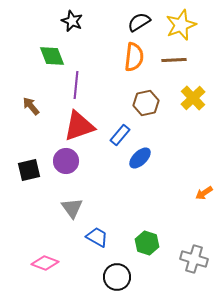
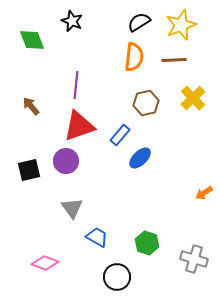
green diamond: moved 20 px left, 16 px up
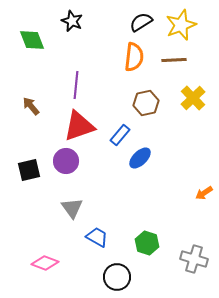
black semicircle: moved 2 px right
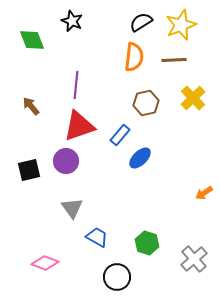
gray cross: rotated 32 degrees clockwise
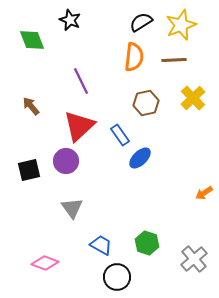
black star: moved 2 px left, 1 px up
purple line: moved 5 px right, 4 px up; rotated 32 degrees counterclockwise
red triangle: rotated 24 degrees counterclockwise
blue rectangle: rotated 75 degrees counterclockwise
blue trapezoid: moved 4 px right, 8 px down
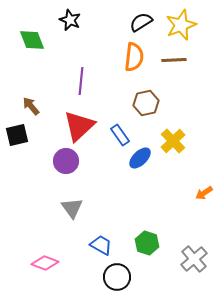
purple line: rotated 32 degrees clockwise
yellow cross: moved 20 px left, 43 px down
black square: moved 12 px left, 35 px up
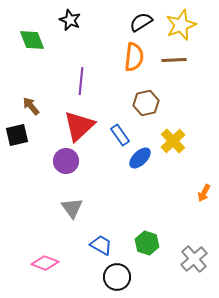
orange arrow: rotated 30 degrees counterclockwise
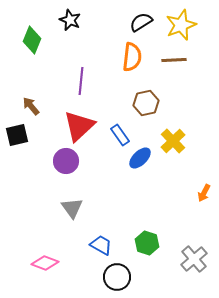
green diamond: rotated 44 degrees clockwise
orange semicircle: moved 2 px left
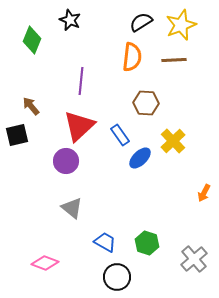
brown hexagon: rotated 15 degrees clockwise
gray triangle: rotated 15 degrees counterclockwise
blue trapezoid: moved 4 px right, 3 px up
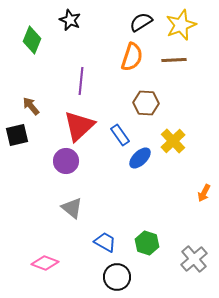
orange semicircle: rotated 12 degrees clockwise
